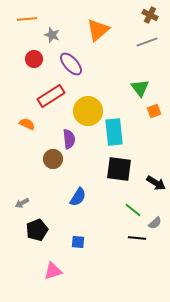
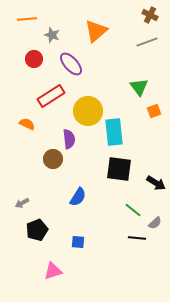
orange triangle: moved 2 px left, 1 px down
green triangle: moved 1 px left, 1 px up
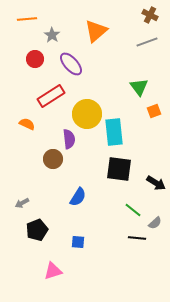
gray star: rotated 14 degrees clockwise
red circle: moved 1 px right
yellow circle: moved 1 px left, 3 px down
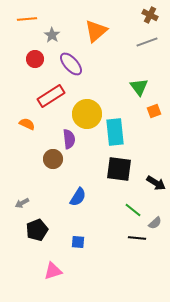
cyan rectangle: moved 1 px right
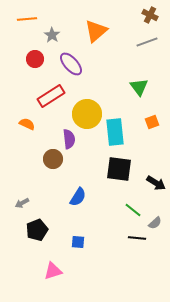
orange square: moved 2 px left, 11 px down
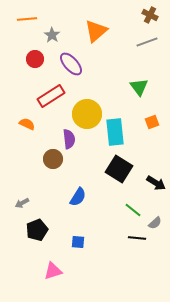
black square: rotated 24 degrees clockwise
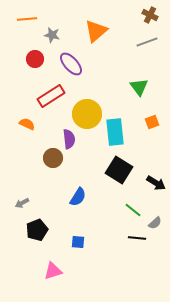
gray star: rotated 21 degrees counterclockwise
brown circle: moved 1 px up
black square: moved 1 px down
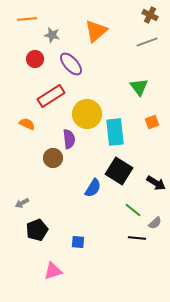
black square: moved 1 px down
blue semicircle: moved 15 px right, 9 px up
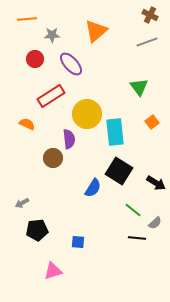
gray star: rotated 14 degrees counterclockwise
orange square: rotated 16 degrees counterclockwise
black pentagon: rotated 15 degrees clockwise
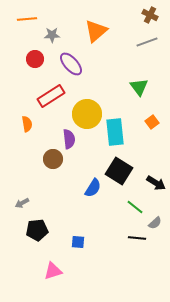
orange semicircle: rotated 56 degrees clockwise
brown circle: moved 1 px down
green line: moved 2 px right, 3 px up
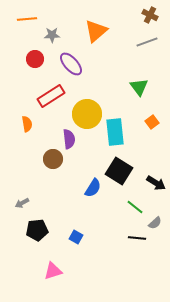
blue square: moved 2 px left, 5 px up; rotated 24 degrees clockwise
